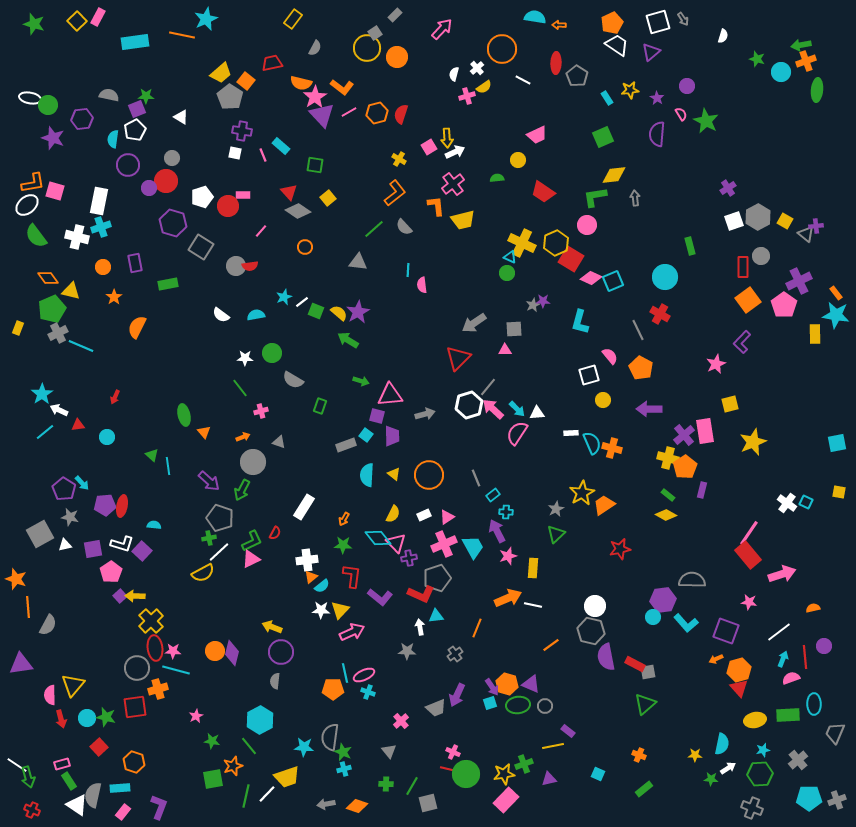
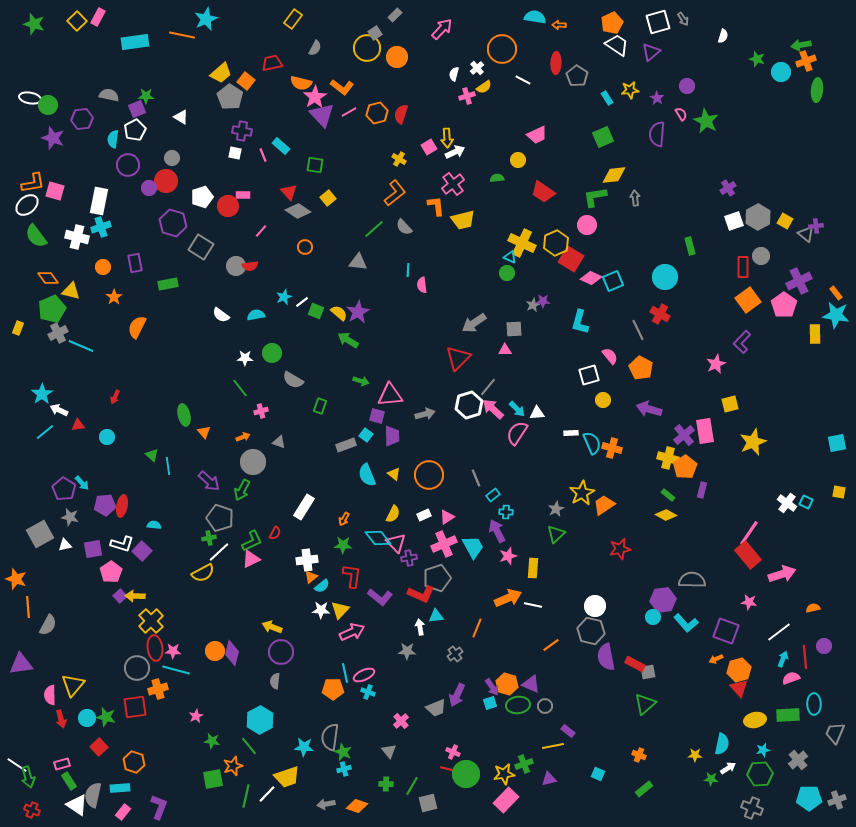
purple arrow at (649, 409): rotated 15 degrees clockwise
cyan semicircle at (367, 475): rotated 25 degrees counterclockwise
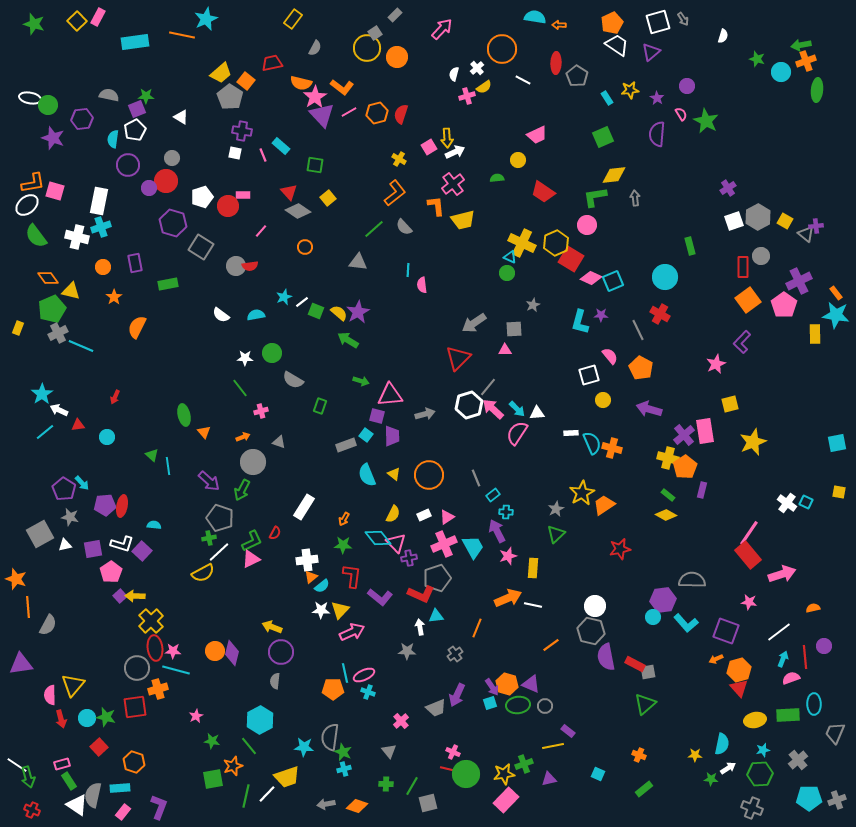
purple star at (543, 301): moved 58 px right, 14 px down
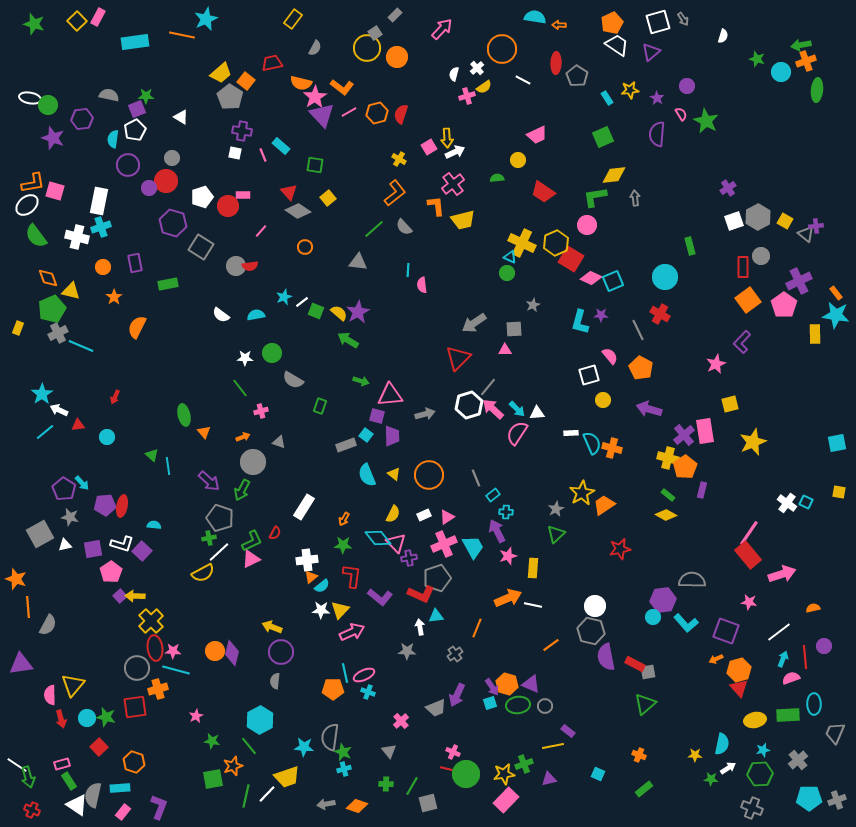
orange diamond at (48, 278): rotated 15 degrees clockwise
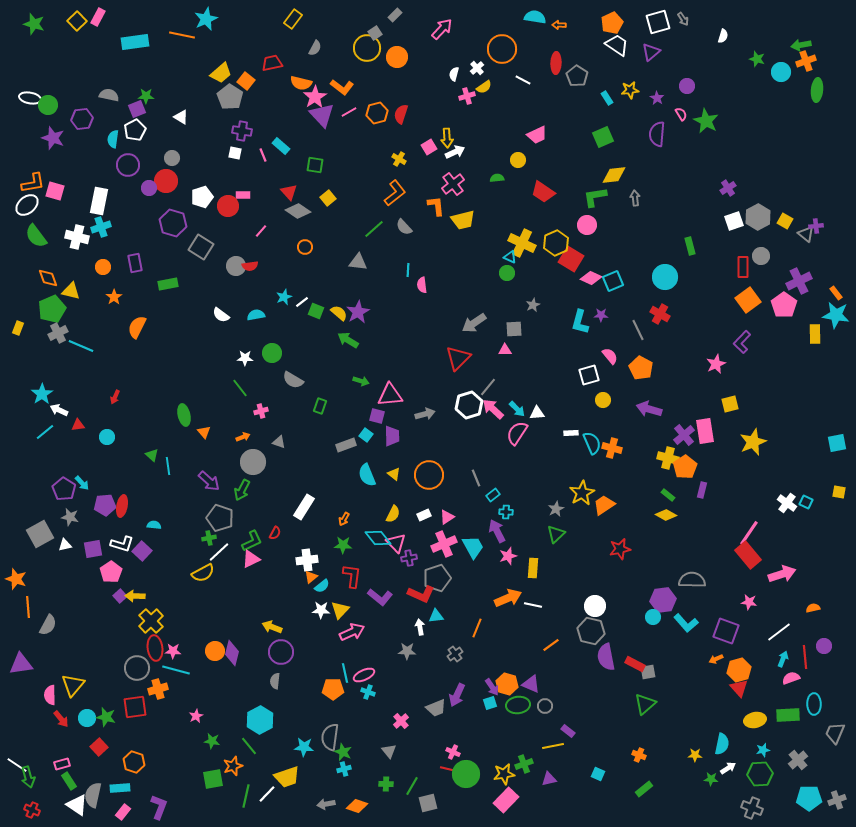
red arrow at (61, 719): rotated 24 degrees counterclockwise
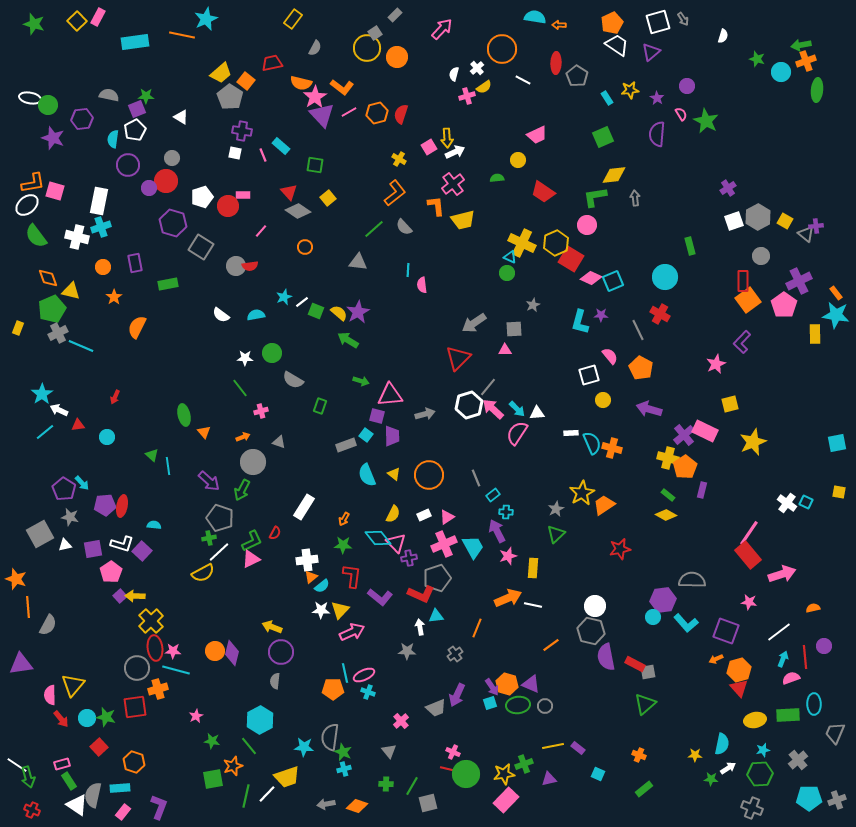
red rectangle at (743, 267): moved 14 px down
pink rectangle at (705, 431): rotated 55 degrees counterclockwise
purple rectangle at (568, 731): moved 10 px right, 17 px down
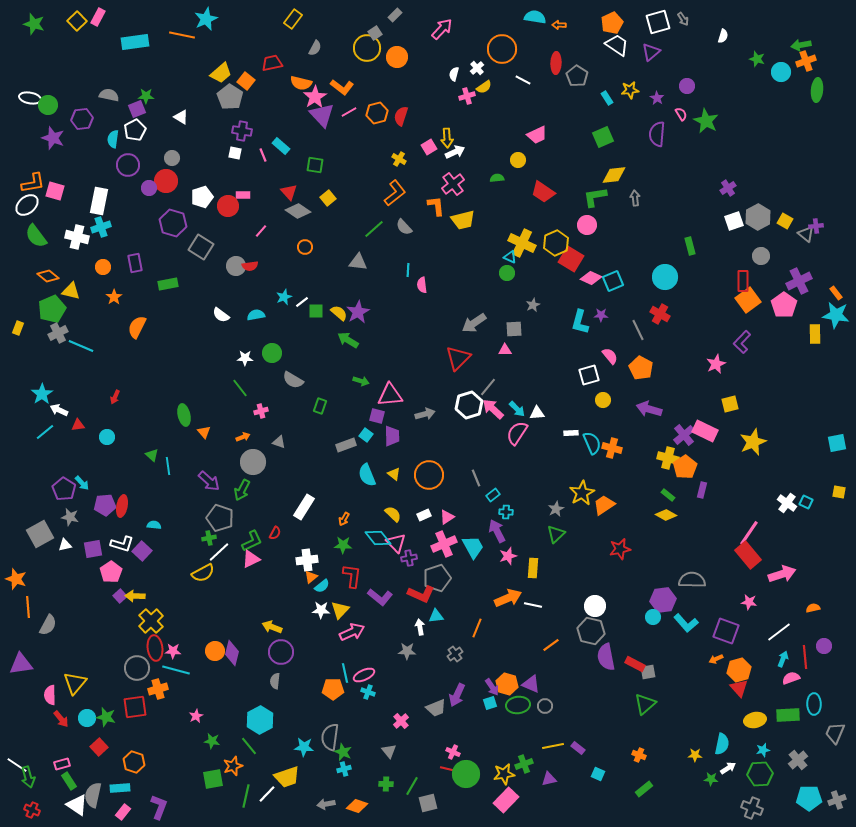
red semicircle at (401, 114): moved 2 px down
orange diamond at (48, 278): moved 2 px up; rotated 30 degrees counterclockwise
green square at (316, 311): rotated 21 degrees counterclockwise
yellow semicircle at (393, 514): rotated 72 degrees counterclockwise
yellow triangle at (73, 685): moved 2 px right, 2 px up
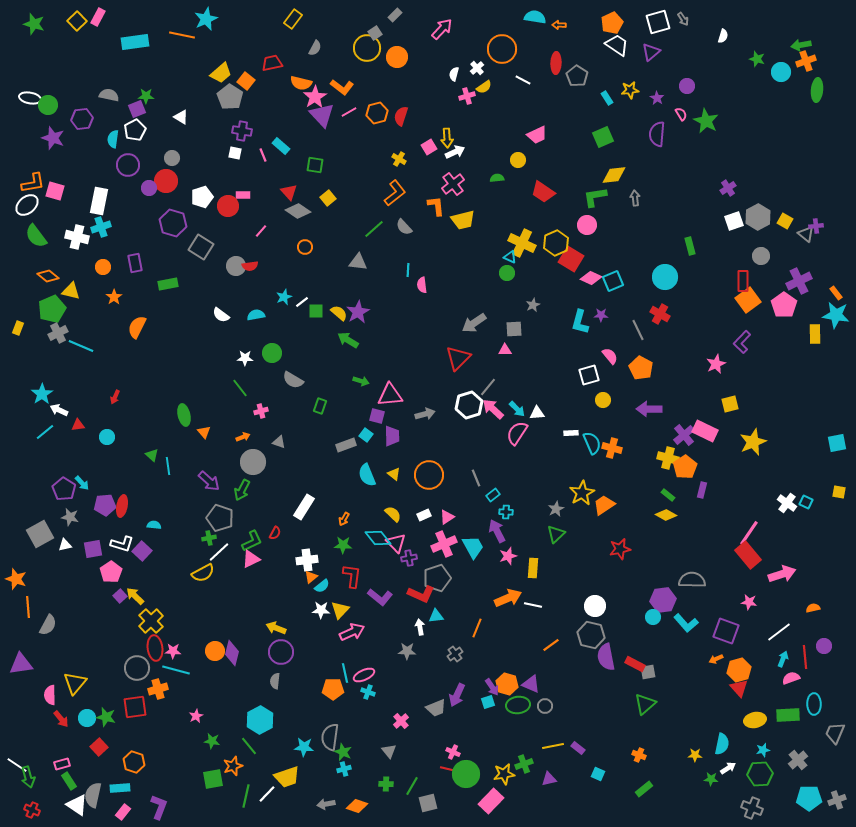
purple arrow at (649, 409): rotated 15 degrees counterclockwise
yellow arrow at (135, 596): rotated 42 degrees clockwise
yellow arrow at (272, 627): moved 4 px right, 1 px down
gray hexagon at (591, 631): moved 4 px down
cyan square at (490, 703): moved 2 px left, 1 px up
pink rectangle at (506, 800): moved 15 px left, 1 px down
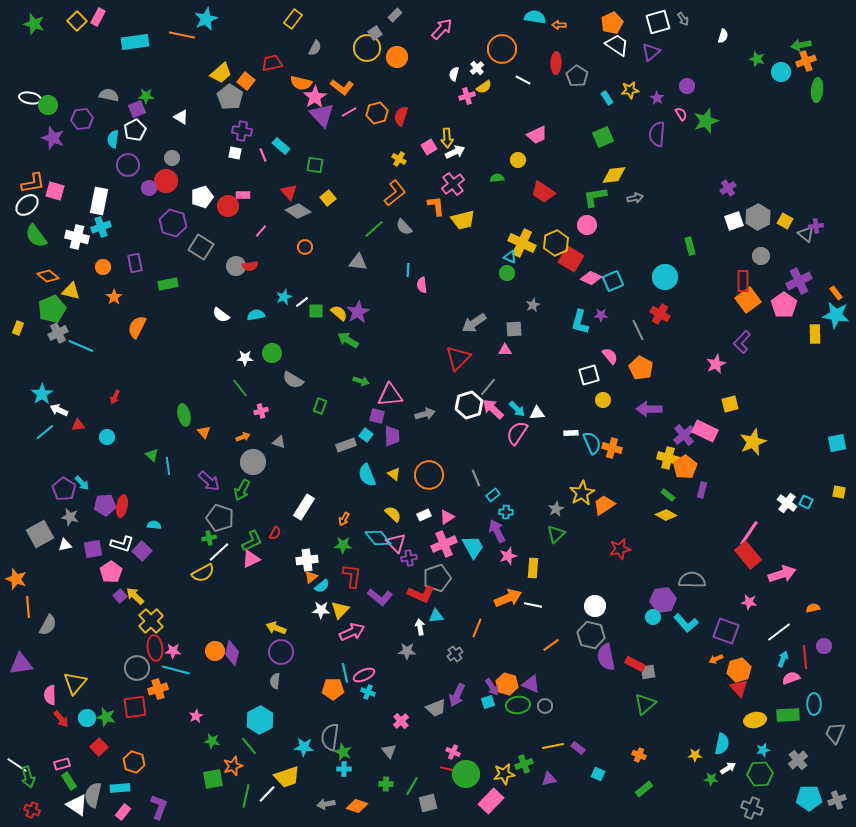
green star at (706, 121): rotated 25 degrees clockwise
gray arrow at (635, 198): rotated 84 degrees clockwise
cyan cross at (344, 769): rotated 16 degrees clockwise
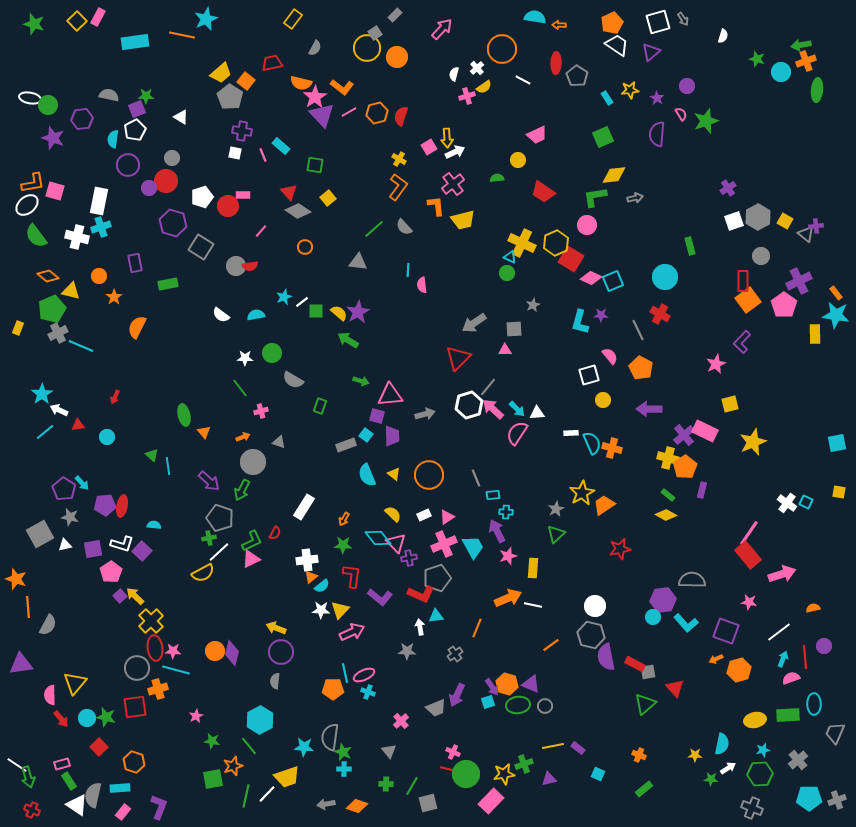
orange L-shape at (395, 193): moved 3 px right, 6 px up; rotated 16 degrees counterclockwise
orange circle at (103, 267): moved 4 px left, 9 px down
cyan rectangle at (493, 495): rotated 32 degrees clockwise
red triangle at (739, 688): moved 64 px left
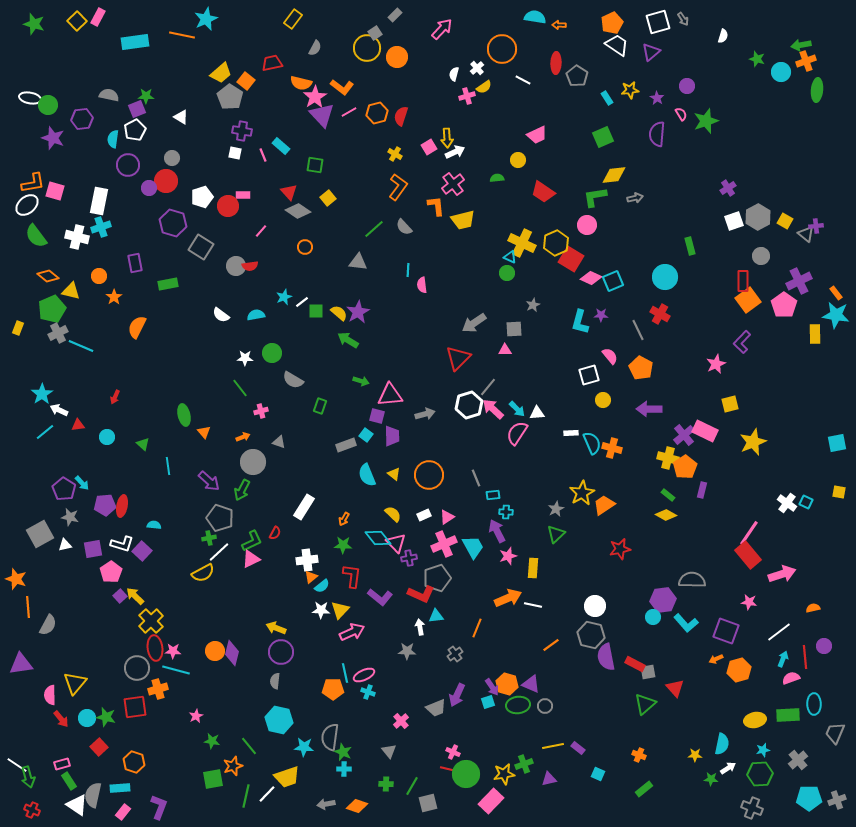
yellow cross at (399, 159): moved 4 px left, 5 px up
green triangle at (152, 455): moved 9 px left, 11 px up
cyan hexagon at (260, 720): moved 19 px right; rotated 20 degrees counterclockwise
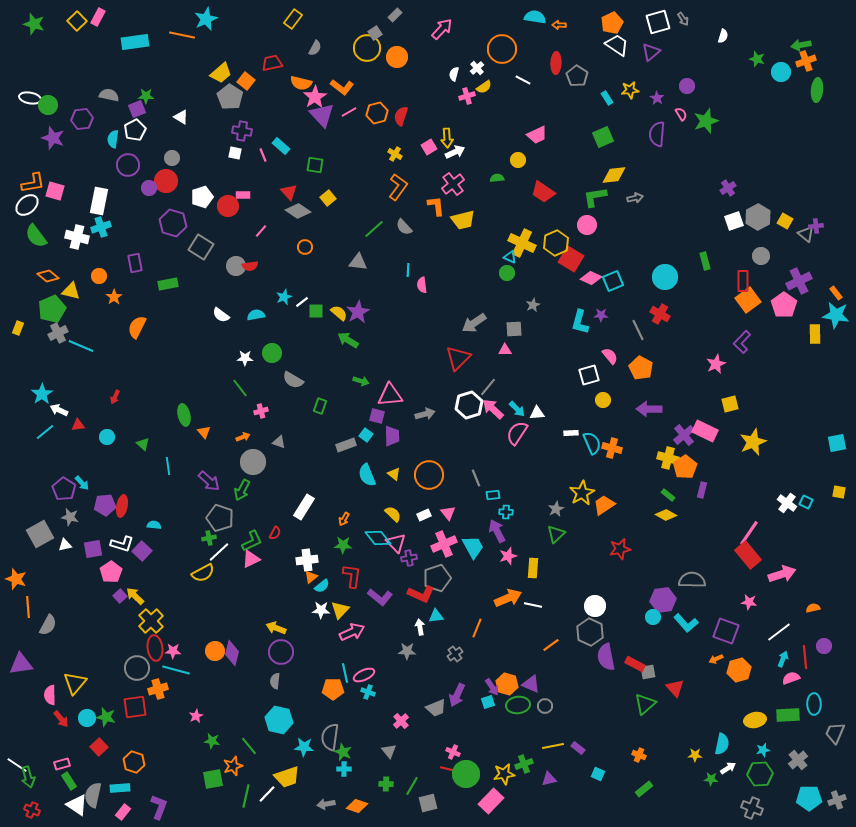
green rectangle at (690, 246): moved 15 px right, 15 px down
pink triangle at (447, 517): moved 1 px right, 4 px up; rotated 35 degrees counterclockwise
gray hexagon at (591, 635): moved 1 px left, 3 px up; rotated 12 degrees clockwise
